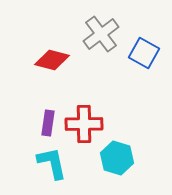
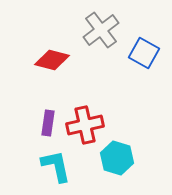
gray cross: moved 4 px up
red cross: moved 1 px right, 1 px down; rotated 12 degrees counterclockwise
cyan L-shape: moved 4 px right, 3 px down
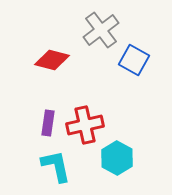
blue square: moved 10 px left, 7 px down
cyan hexagon: rotated 12 degrees clockwise
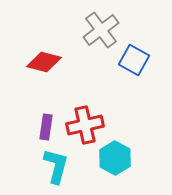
red diamond: moved 8 px left, 2 px down
purple rectangle: moved 2 px left, 4 px down
cyan hexagon: moved 2 px left
cyan L-shape: rotated 27 degrees clockwise
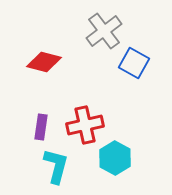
gray cross: moved 3 px right, 1 px down
blue square: moved 3 px down
purple rectangle: moved 5 px left
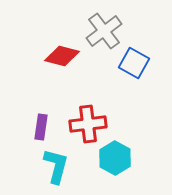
red diamond: moved 18 px right, 6 px up
red cross: moved 3 px right, 1 px up; rotated 6 degrees clockwise
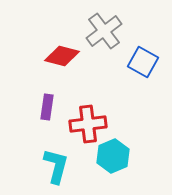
blue square: moved 9 px right, 1 px up
purple rectangle: moved 6 px right, 20 px up
cyan hexagon: moved 2 px left, 2 px up; rotated 8 degrees clockwise
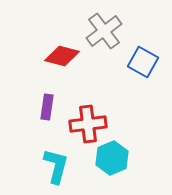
cyan hexagon: moved 1 px left, 2 px down
